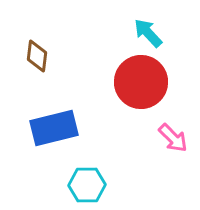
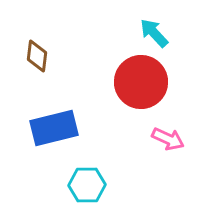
cyan arrow: moved 6 px right
pink arrow: moved 5 px left, 1 px down; rotated 20 degrees counterclockwise
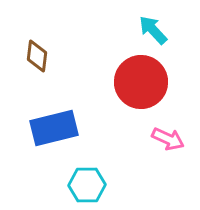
cyan arrow: moved 1 px left, 3 px up
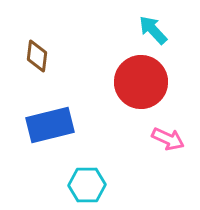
blue rectangle: moved 4 px left, 3 px up
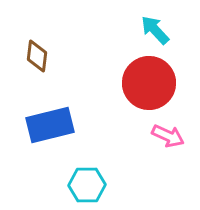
cyan arrow: moved 2 px right
red circle: moved 8 px right, 1 px down
pink arrow: moved 3 px up
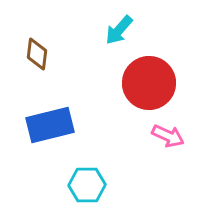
cyan arrow: moved 36 px left; rotated 96 degrees counterclockwise
brown diamond: moved 2 px up
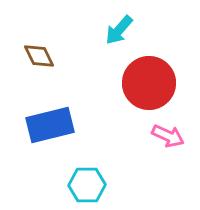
brown diamond: moved 2 px right, 2 px down; rotated 32 degrees counterclockwise
